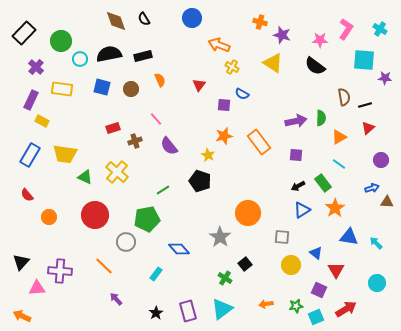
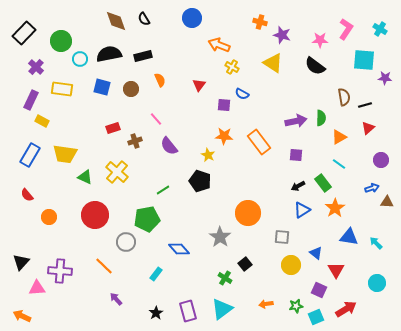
orange star at (224, 136): rotated 18 degrees clockwise
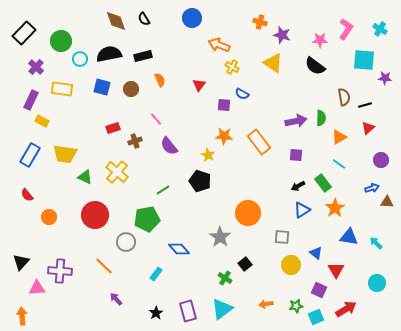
orange arrow at (22, 316): rotated 60 degrees clockwise
